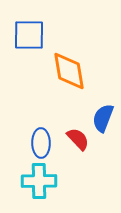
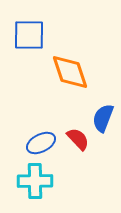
orange diamond: moved 1 px right, 1 px down; rotated 9 degrees counterclockwise
blue ellipse: rotated 64 degrees clockwise
cyan cross: moved 4 px left
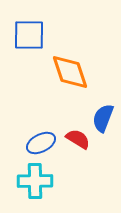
red semicircle: rotated 15 degrees counterclockwise
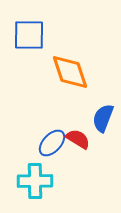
blue ellipse: moved 11 px right; rotated 20 degrees counterclockwise
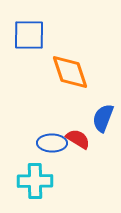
blue ellipse: rotated 48 degrees clockwise
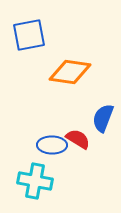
blue square: rotated 12 degrees counterclockwise
orange diamond: rotated 63 degrees counterclockwise
blue ellipse: moved 2 px down
cyan cross: rotated 12 degrees clockwise
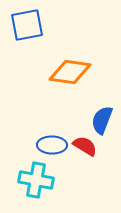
blue square: moved 2 px left, 10 px up
blue semicircle: moved 1 px left, 2 px down
red semicircle: moved 7 px right, 7 px down
cyan cross: moved 1 px right, 1 px up
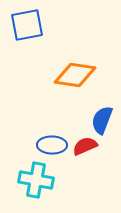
orange diamond: moved 5 px right, 3 px down
red semicircle: rotated 55 degrees counterclockwise
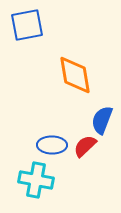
orange diamond: rotated 72 degrees clockwise
red semicircle: rotated 20 degrees counterclockwise
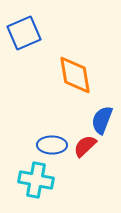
blue square: moved 3 px left, 8 px down; rotated 12 degrees counterclockwise
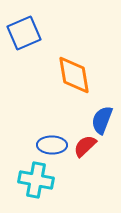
orange diamond: moved 1 px left
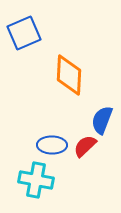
orange diamond: moved 5 px left; rotated 12 degrees clockwise
